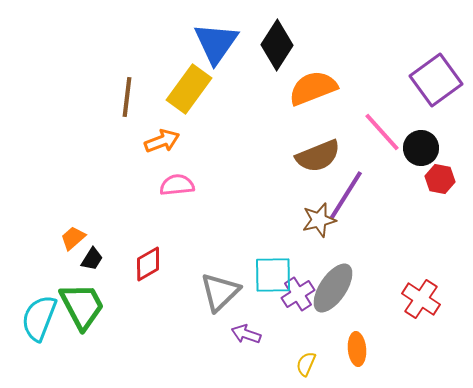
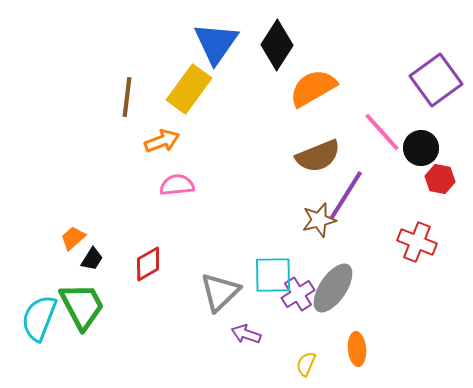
orange semicircle: rotated 9 degrees counterclockwise
red cross: moved 4 px left, 57 px up; rotated 12 degrees counterclockwise
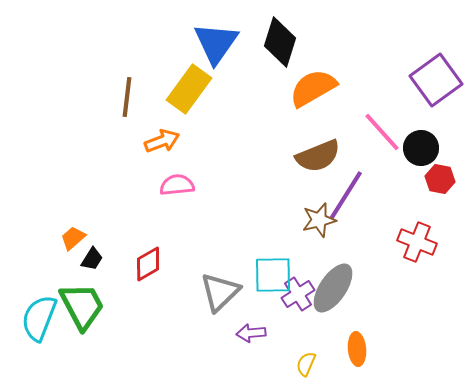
black diamond: moved 3 px right, 3 px up; rotated 15 degrees counterclockwise
purple arrow: moved 5 px right, 1 px up; rotated 24 degrees counterclockwise
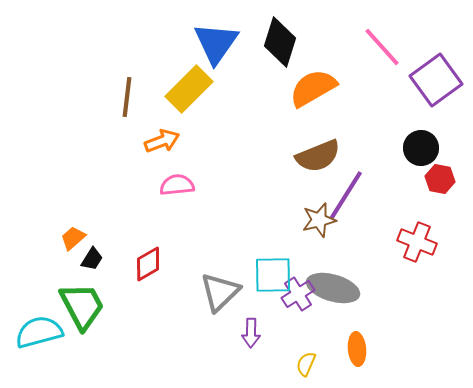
yellow rectangle: rotated 9 degrees clockwise
pink line: moved 85 px up
gray ellipse: rotated 72 degrees clockwise
cyan semicircle: moved 14 px down; rotated 54 degrees clockwise
purple arrow: rotated 84 degrees counterclockwise
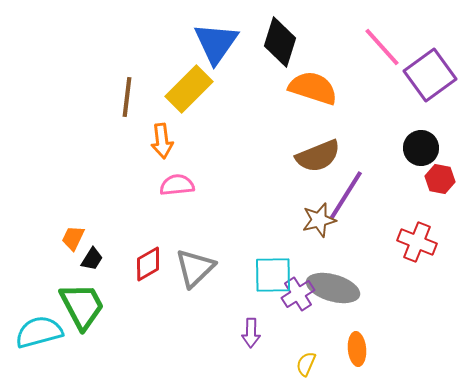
purple square: moved 6 px left, 5 px up
orange semicircle: rotated 48 degrees clockwise
orange arrow: rotated 104 degrees clockwise
orange trapezoid: rotated 24 degrees counterclockwise
gray triangle: moved 25 px left, 24 px up
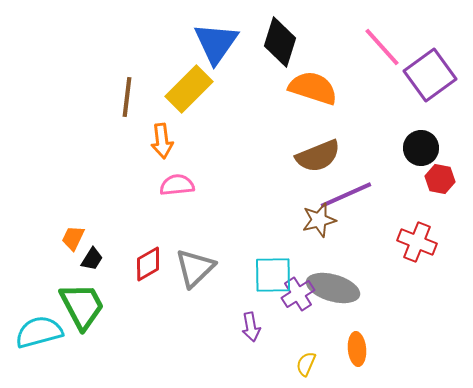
purple line: rotated 34 degrees clockwise
purple arrow: moved 6 px up; rotated 12 degrees counterclockwise
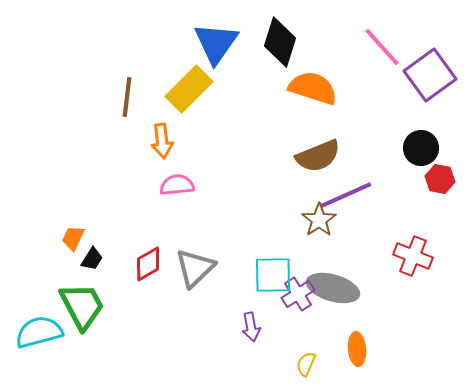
brown star: rotated 20 degrees counterclockwise
red cross: moved 4 px left, 14 px down
